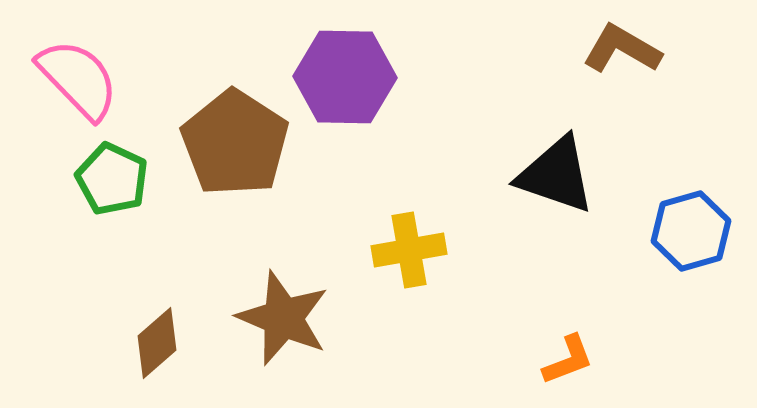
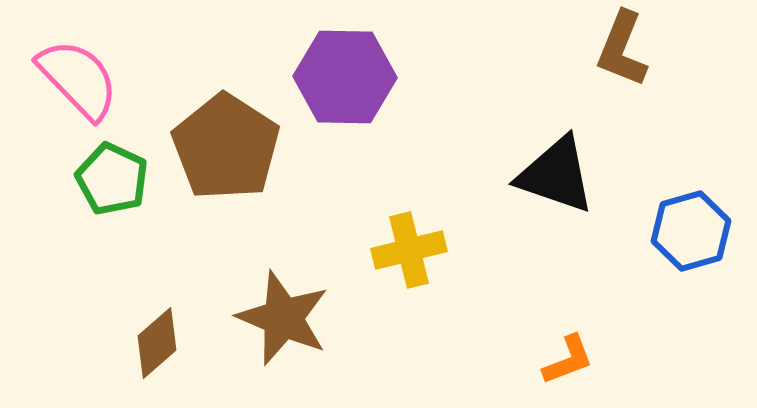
brown L-shape: rotated 98 degrees counterclockwise
brown pentagon: moved 9 px left, 4 px down
yellow cross: rotated 4 degrees counterclockwise
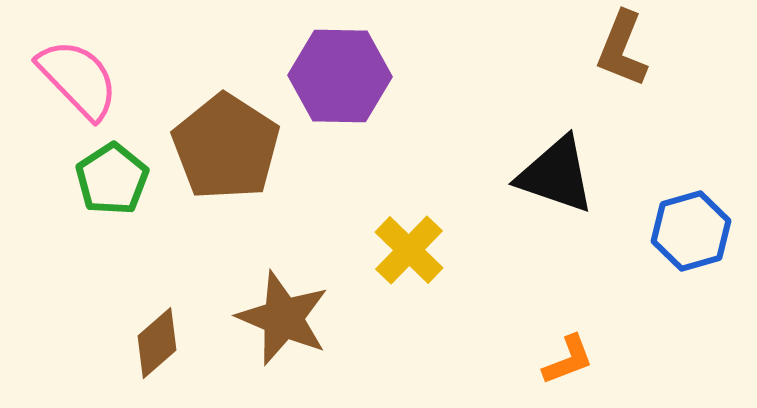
purple hexagon: moved 5 px left, 1 px up
green pentagon: rotated 14 degrees clockwise
yellow cross: rotated 32 degrees counterclockwise
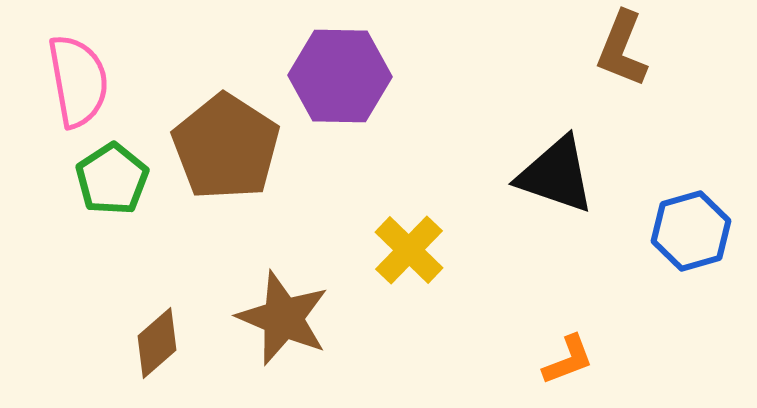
pink semicircle: moved 2 px down; rotated 34 degrees clockwise
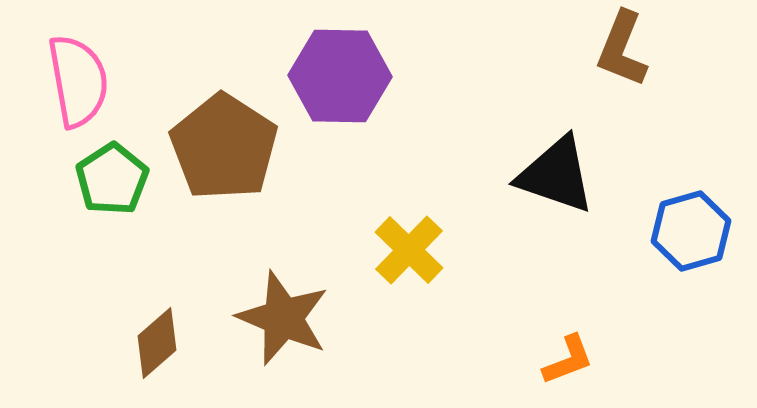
brown pentagon: moved 2 px left
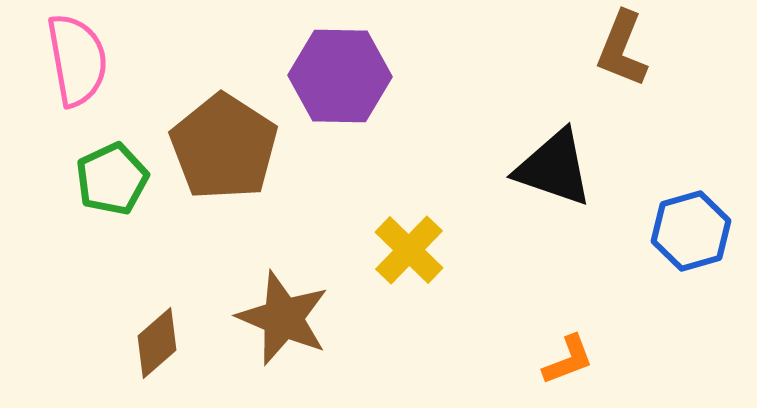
pink semicircle: moved 1 px left, 21 px up
black triangle: moved 2 px left, 7 px up
green pentagon: rotated 8 degrees clockwise
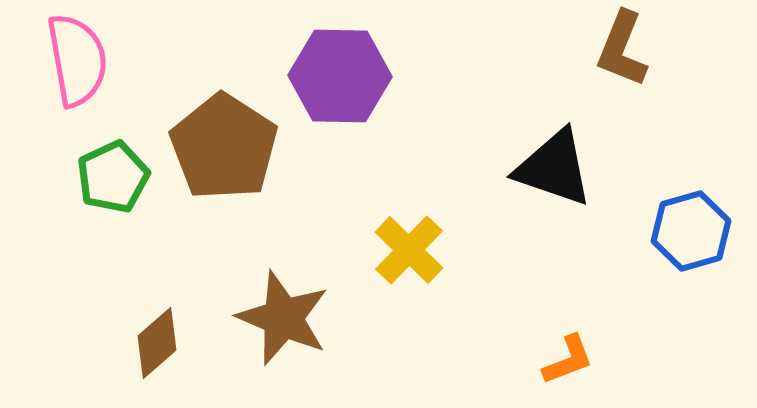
green pentagon: moved 1 px right, 2 px up
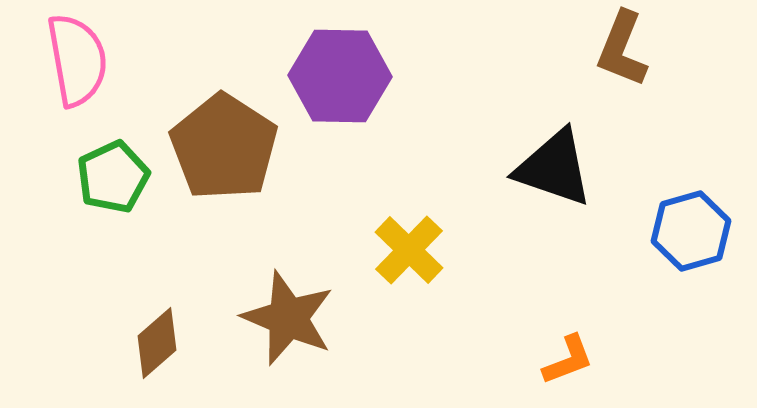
brown star: moved 5 px right
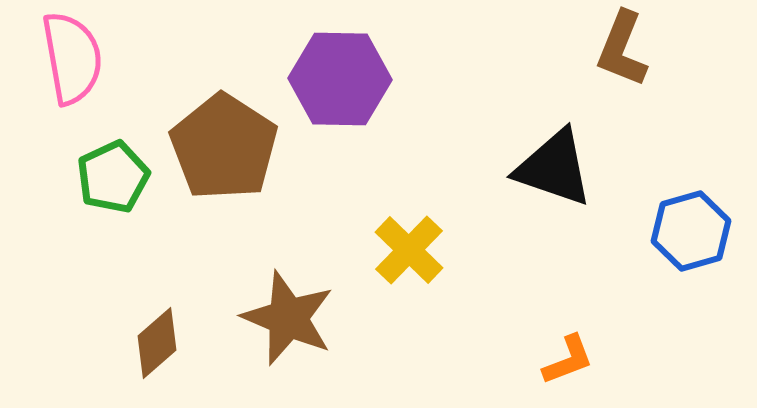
pink semicircle: moved 5 px left, 2 px up
purple hexagon: moved 3 px down
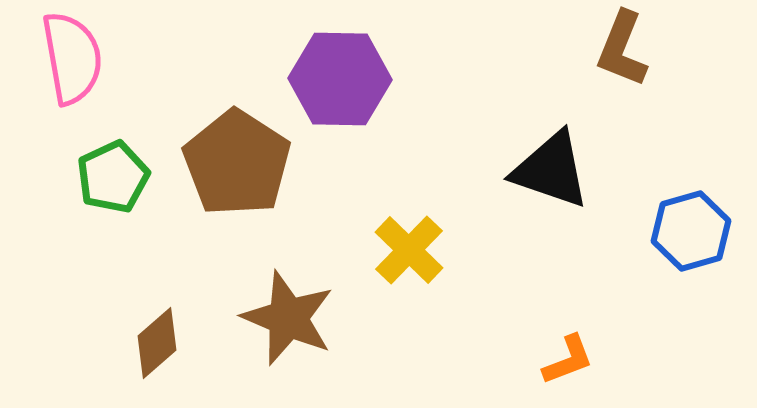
brown pentagon: moved 13 px right, 16 px down
black triangle: moved 3 px left, 2 px down
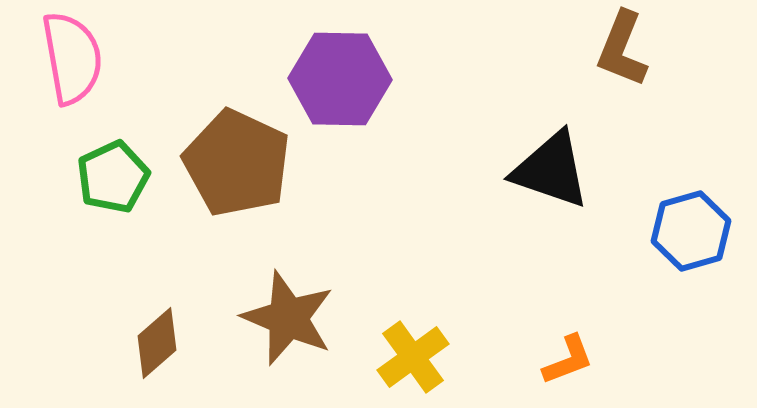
brown pentagon: rotated 8 degrees counterclockwise
yellow cross: moved 4 px right, 107 px down; rotated 10 degrees clockwise
